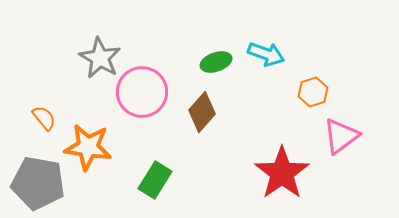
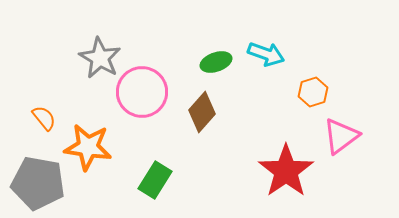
red star: moved 4 px right, 2 px up
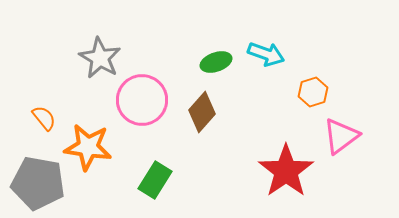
pink circle: moved 8 px down
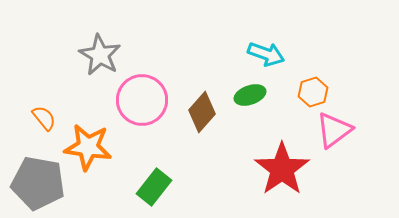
gray star: moved 3 px up
green ellipse: moved 34 px right, 33 px down
pink triangle: moved 7 px left, 6 px up
red star: moved 4 px left, 2 px up
green rectangle: moved 1 px left, 7 px down; rotated 6 degrees clockwise
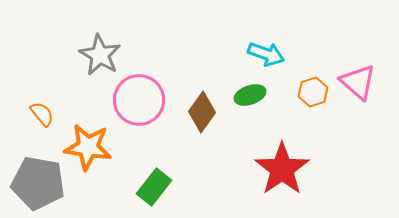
pink circle: moved 3 px left
brown diamond: rotated 6 degrees counterclockwise
orange semicircle: moved 2 px left, 4 px up
pink triangle: moved 24 px right, 48 px up; rotated 42 degrees counterclockwise
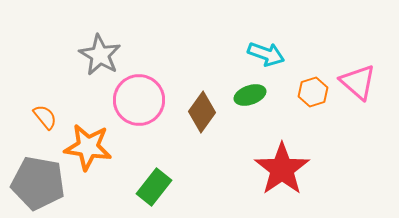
orange semicircle: moved 3 px right, 3 px down
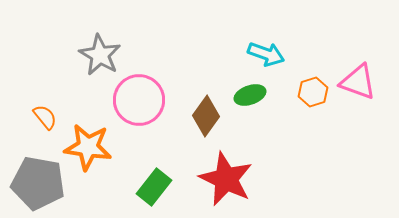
pink triangle: rotated 21 degrees counterclockwise
brown diamond: moved 4 px right, 4 px down
red star: moved 56 px left, 10 px down; rotated 12 degrees counterclockwise
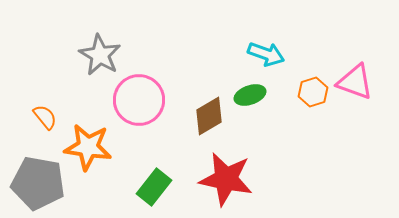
pink triangle: moved 3 px left
brown diamond: moved 3 px right; rotated 24 degrees clockwise
red star: rotated 14 degrees counterclockwise
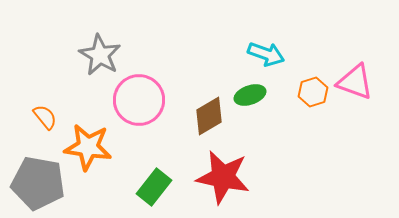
red star: moved 3 px left, 2 px up
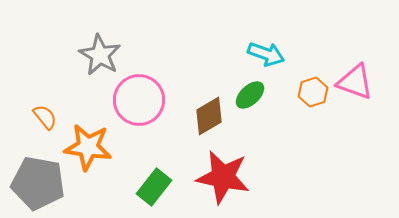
green ellipse: rotated 24 degrees counterclockwise
